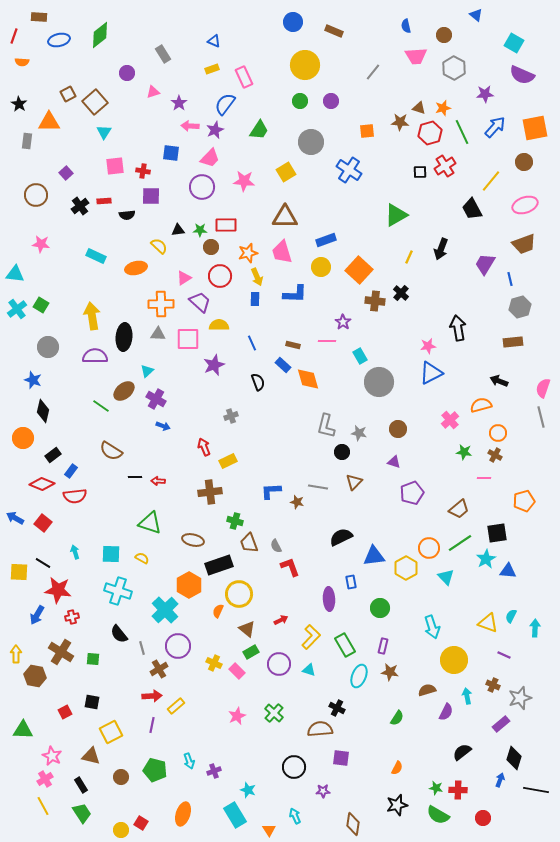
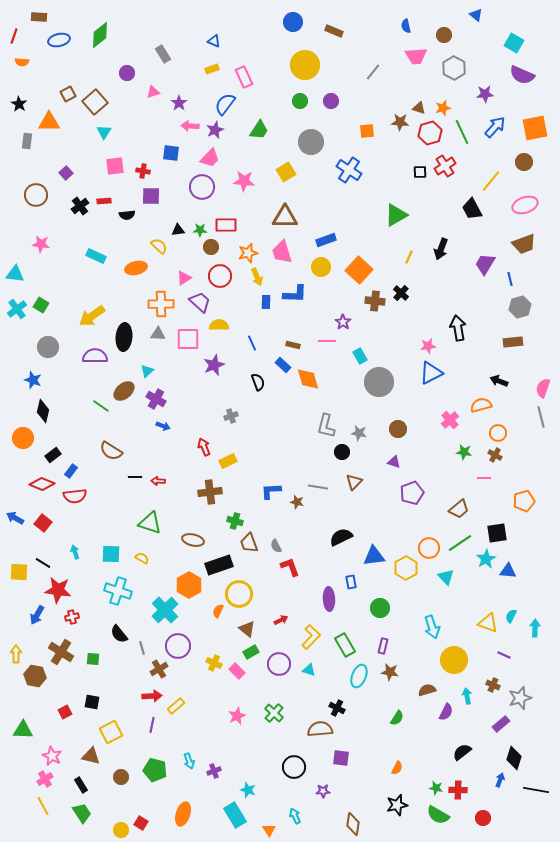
blue rectangle at (255, 299): moved 11 px right, 3 px down
yellow arrow at (92, 316): rotated 116 degrees counterclockwise
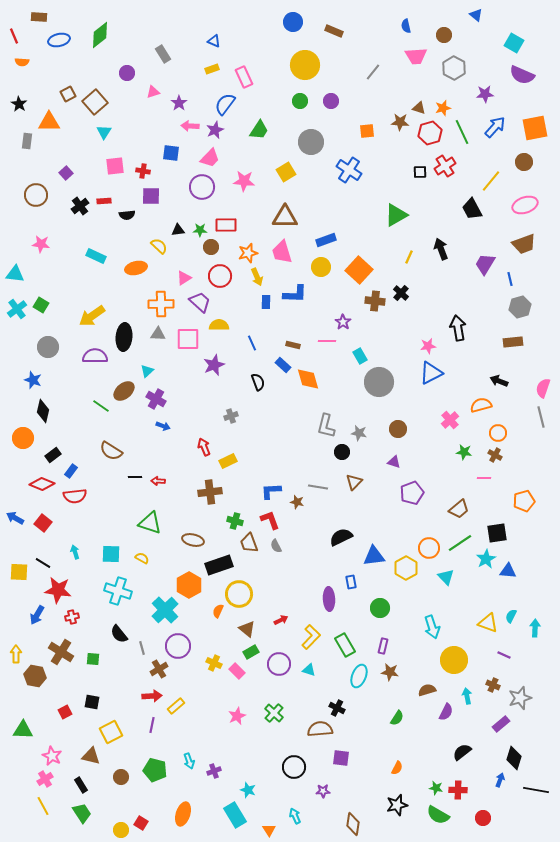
red line at (14, 36): rotated 42 degrees counterclockwise
black arrow at (441, 249): rotated 140 degrees clockwise
red L-shape at (290, 567): moved 20 px left, 47 px up
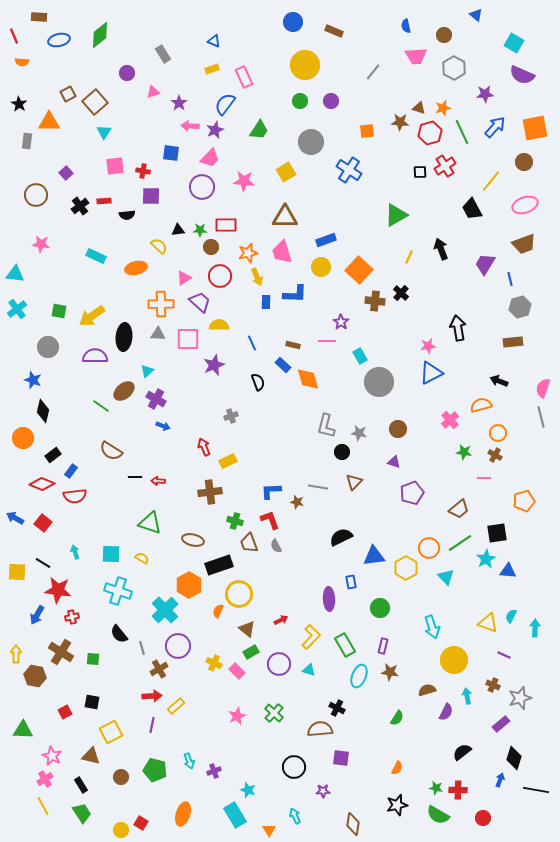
green square at (41, 305): moved 18 px right, 6 px down; rotated 21 degrees counterclockwise
purple star at (343, 322): moved 2 px left
yellow square at (19, 572): moved 2 px left
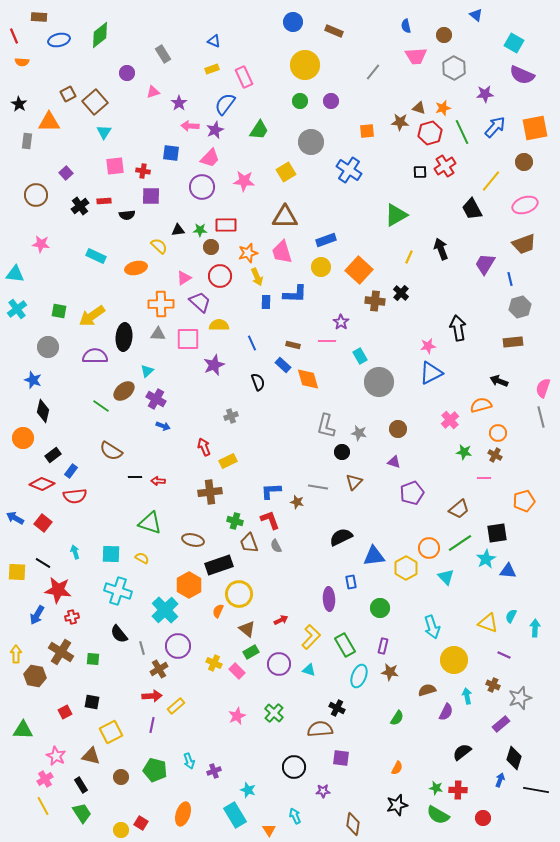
pink star at (52, 756): moved 4 px right
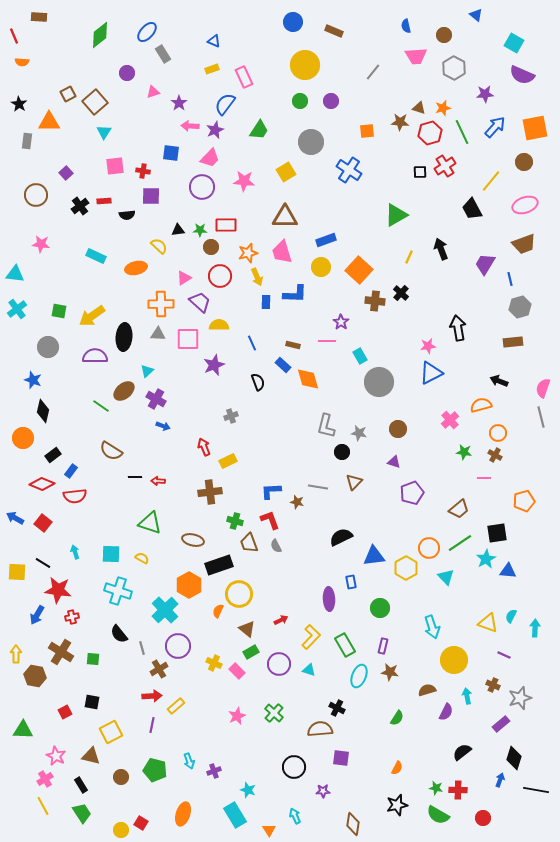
blue ellipse at (59, 40): moved 88 px right, 8 px up; rotated 35 degrees counterclockwise
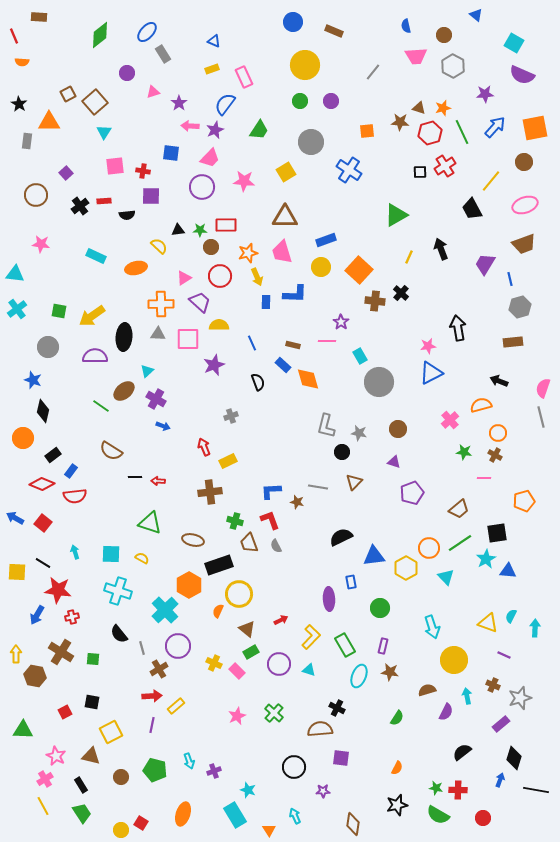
gray hexagon at (454, 68): moved 1 px left, 2 px up
